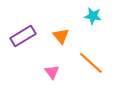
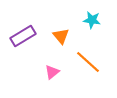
cyan star: moved 1 px left, 4 px down
orange line: moved 3 px left, 1 px up
pink triangle: rotated 28 degrees clockwise
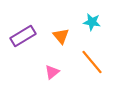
cyan star: moved 2 px down
orange line: moved 4 px right; rotated 8 degrees clockwise
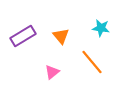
cyan star: moved 9 px right, 6 px down
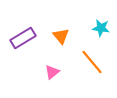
purple rectangle: moved 2 px down
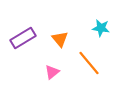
orange triangle: moved 1 px left, 3 px down
orange line: moved 3 px left, 1 px down
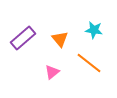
cyan star: moved 7 px left, 2 px down
purple rectangle: rotated 10 degrees counterclockwise
orange line: rotated 12 degrees counterclockwise
